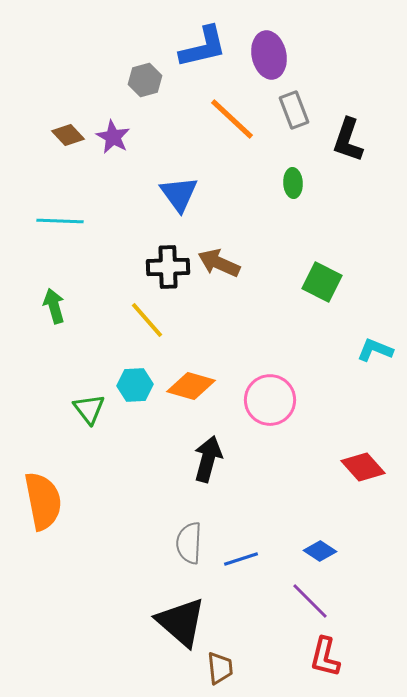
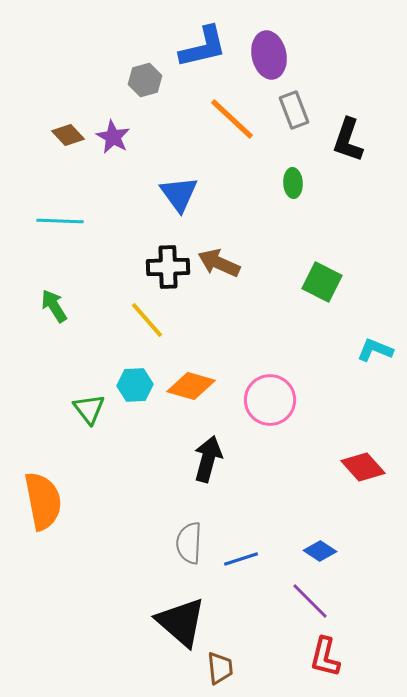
green arrow: rotated 16 degrees counterclockwise
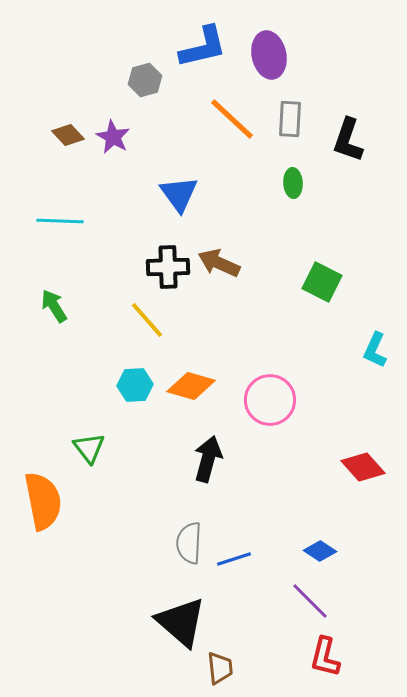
gray rectangle: moved 4 px left, 9 px down; rotated 24 degrees clockwise
cyan L-shape: rotated 87 degrees counterclockwise
green triangle: moved 39 px down
blue line: moved 7 px left
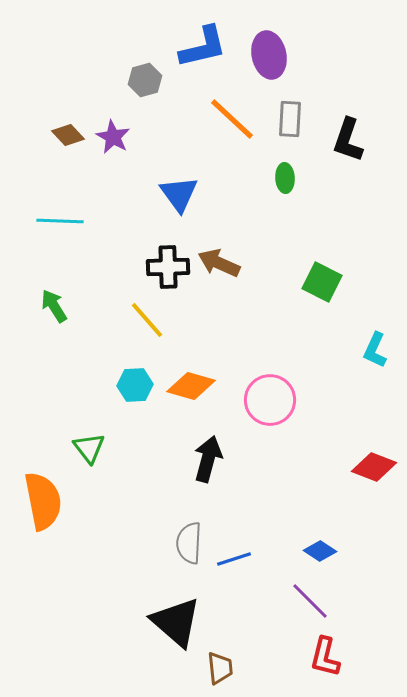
green ellipse: moved 8 px left, 5 px up
red diamond: moved 11 px right; rotated 27 degrees counterclockwise
black triangle: moved 5 px left
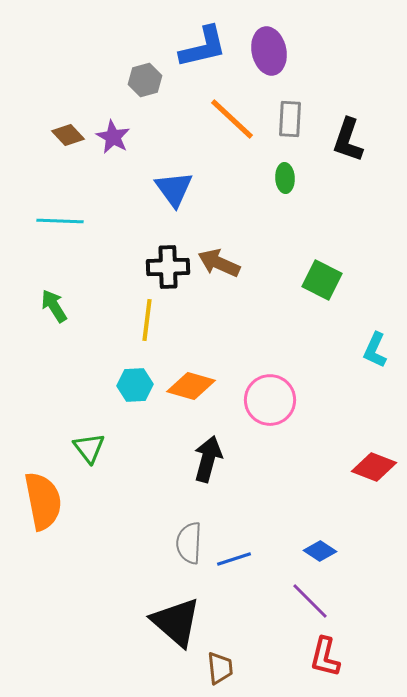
purple ellipse: moved 4 px up
blue triangle: moved 5 px left, 5 px up
green square: moved 2 px up
yellow line: rotated 48 degrees clockwise
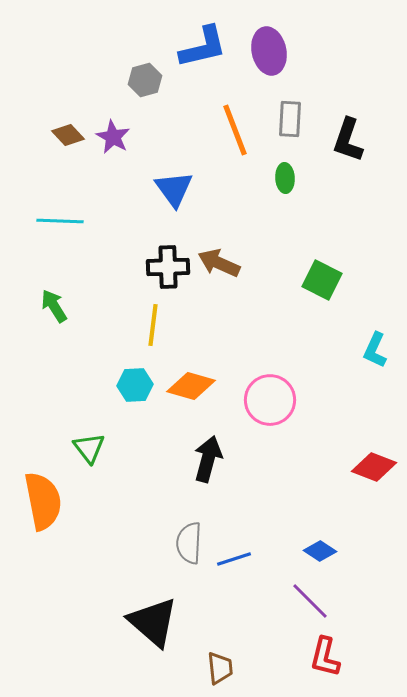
orange line: moved 3 px right, 11 px down; rotated 26 degrees clockwise
yellow line: moved 6 px right, 5 px down
black triangle: moved 23 px left
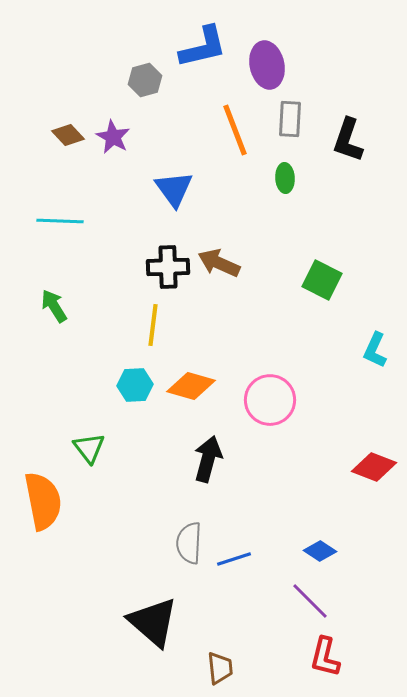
purple ellipse: moved 2 px left, 14 px down
